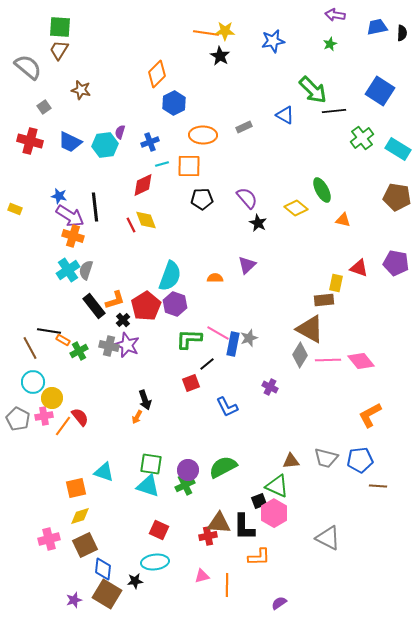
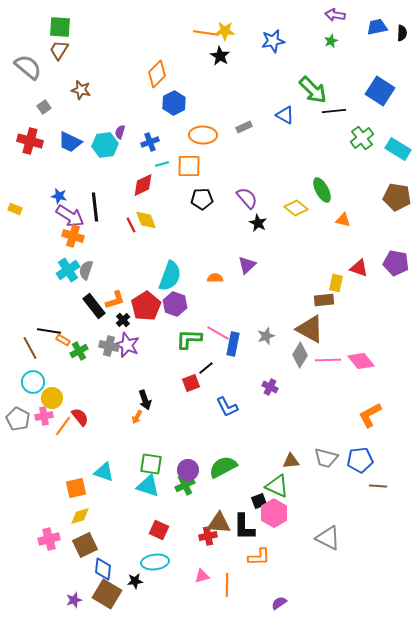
green star at (330, 44): moved 1 px right, 3 px up
gray star at (249, 338): moved 17 px right, 2 px up
black line at (207, 364): moved 1 px left, 4 px down
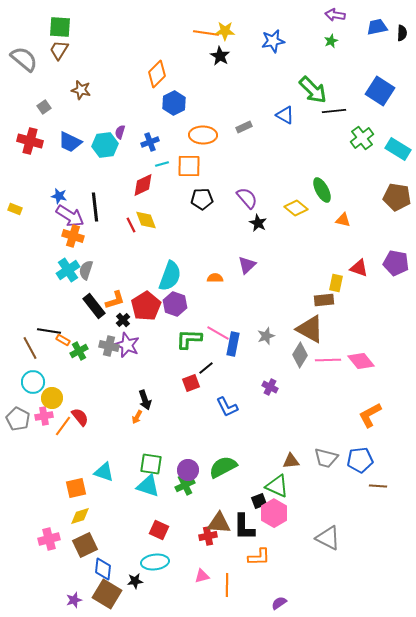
gray semicircle at (28, 67): moved 4 px left, 8 px up
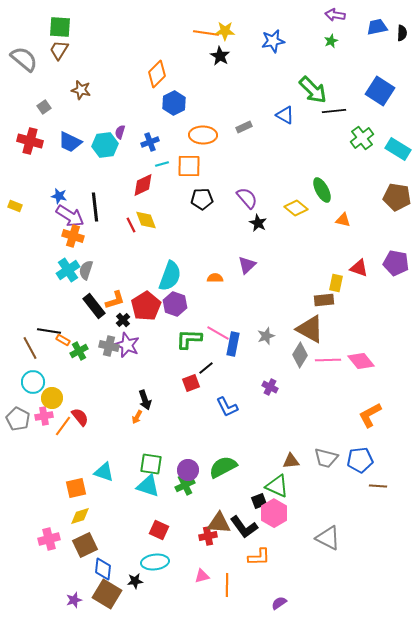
yellow rectangle at (15, 209): moved 3 px up
black L-shape at (244, 527): rotated 36 degrees counterclockwise
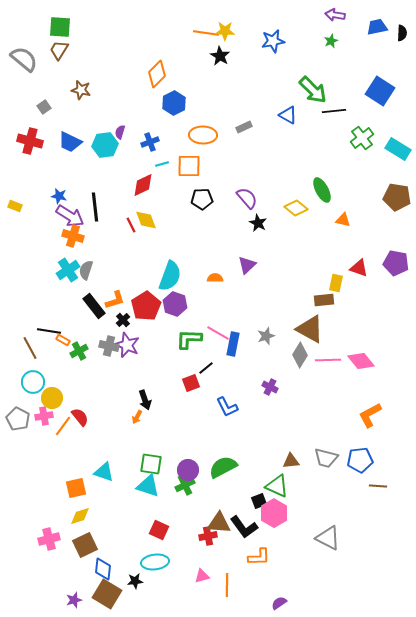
blue triangle at (285, 115): moved 3 px right
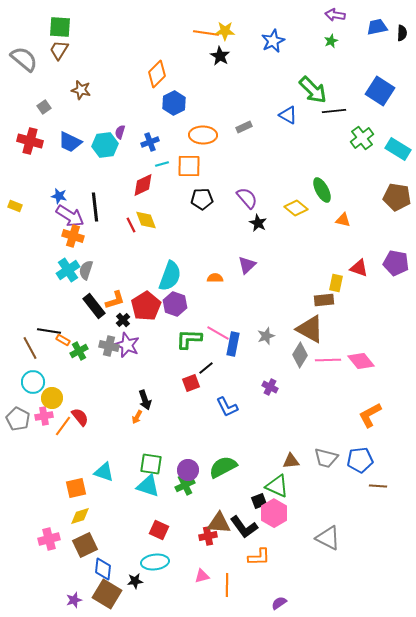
blue star at (273, 41): rotated 15 degrees counterclockwise
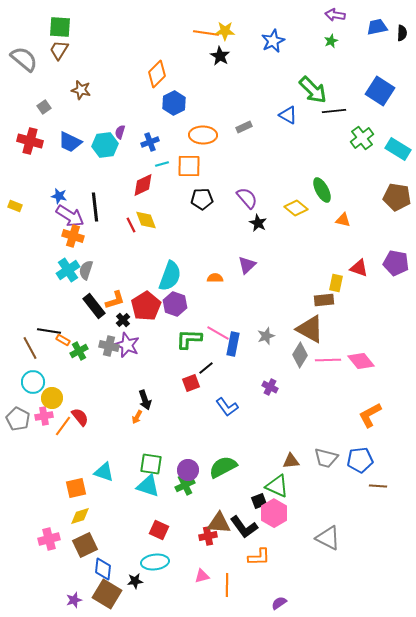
blue L-shape at (227, 407): rotated 10 degrees counterclockwise
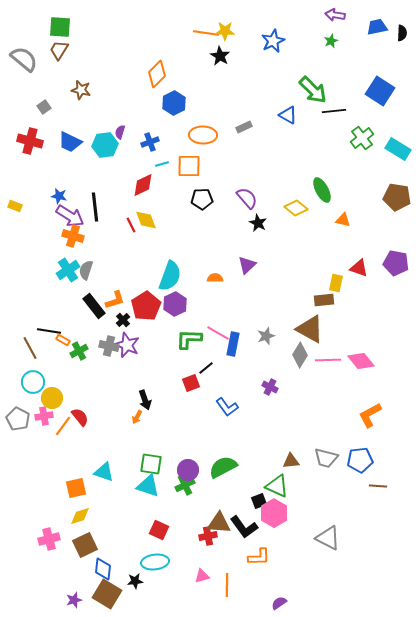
purple hexagon at (175, 304): rotated 15 degrees clockwise
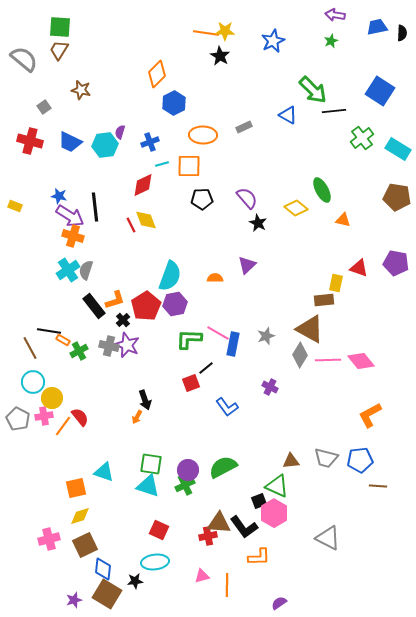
purple hexagon at (175, 304): rotated 15 degrees clockwise
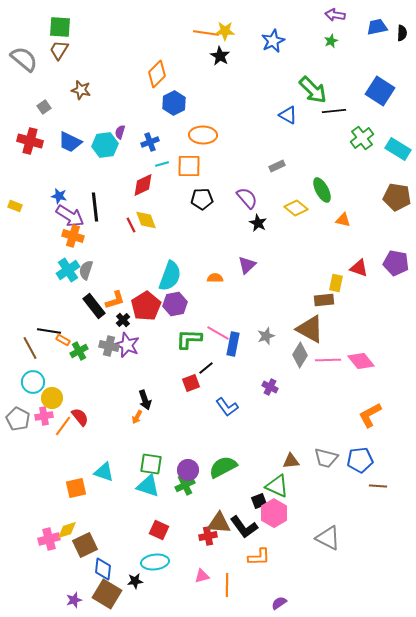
gray rectangle at (244, 127): moved 33 px right, 39 px down
yellow diamond at (80, 516): moved 13 px left, 14 px down
